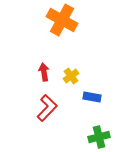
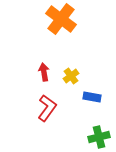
orange cross: moved 1 px left, 1 px up; rotated 8 degrees clockwise
red L-shape: rotated 8 degrees counterclockwise
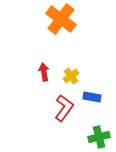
red L-shape: moved 17 px right
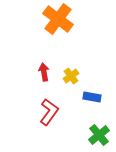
orange cross: moved 3 px left
red L-shape: moved 15 px left, 4 px down
green cross: moved 2 px up; rotated 25 degrees counterclockwise
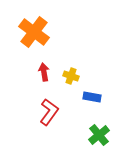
orange cross: moved 24 px left, 13 px down
yellow cross: rotated 35 degrees counterclockwise
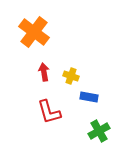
blue rectangle: moved 3 px left
red L-shape: rotated 128 degrees clockwise
green cross: moved 4 px up; rotated 10 degrees clockwise
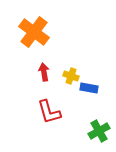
blue rectangle: moved 9 px up
